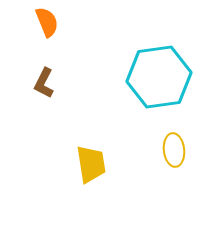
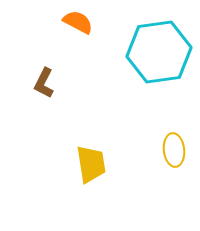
orange semicircle: moved 31 px right; rotated 40 degrees counterclockwise
cyan hexagon: moved 25 px up
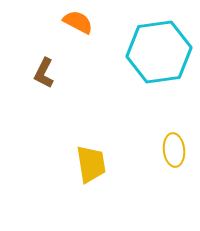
brown L-shape: moved 10 px up
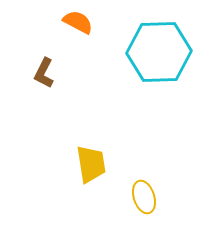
cyan hexagon: rotated 6 degrees clockwise
yellow ellipse: moved 30 px left, 47 px down; rotated 12 degrees counterclockwise
